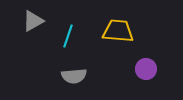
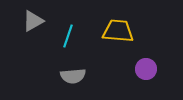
gray semicircle: moved 1 px left
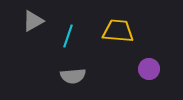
purple circle: moved 3 px right
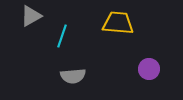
gray triangle: moved 2 px left, 5 px up
yellow trapezoid: moved 8 px up
cyan line: moved 6 px left
